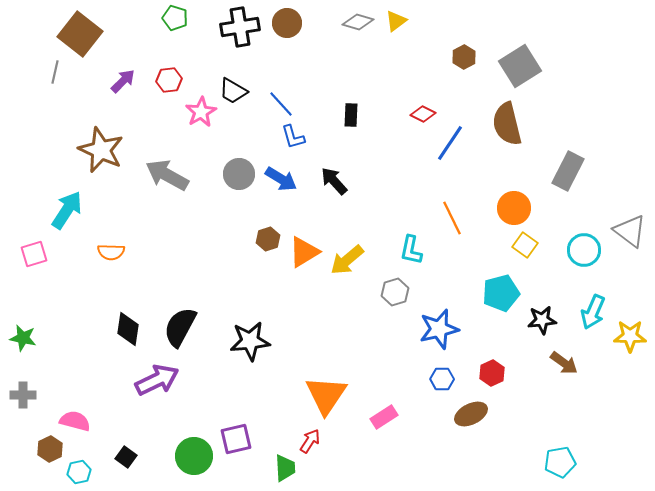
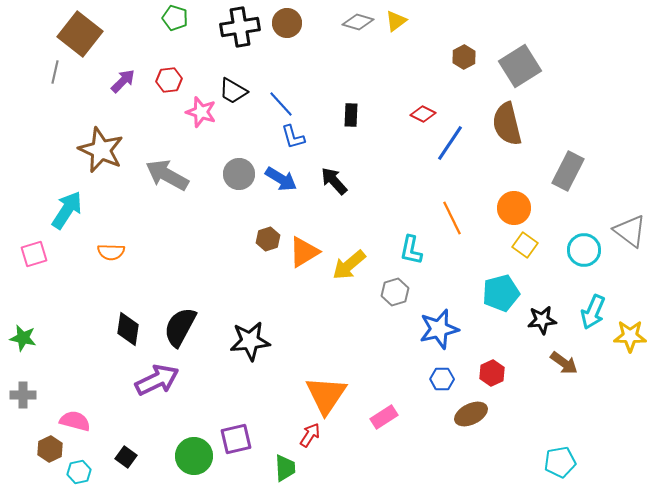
pink star at (201, 112): rotated 24 degrees counterclockwise
yellow arrow at (347, 260): moved 2 px right, 5 px down
red arrow at (310, 441): moved 6 px up
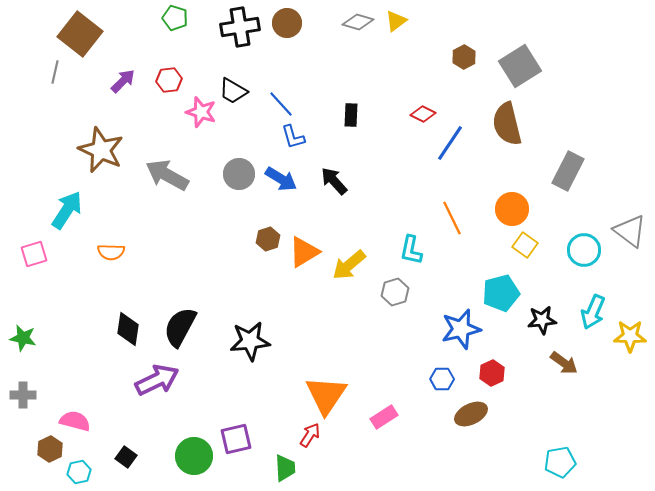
orange circle at (514, 208): moved 2 px left, 1 px down
blue star at (439, 329): moved 22 px right
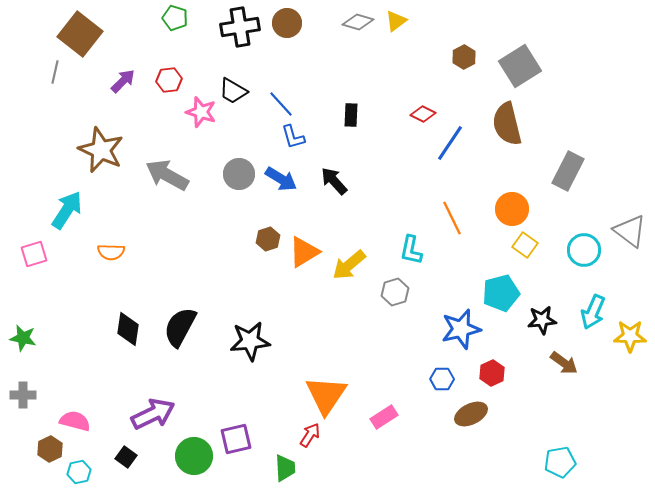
purple arrow at (157, 380): moved 4 px left, 34 px down
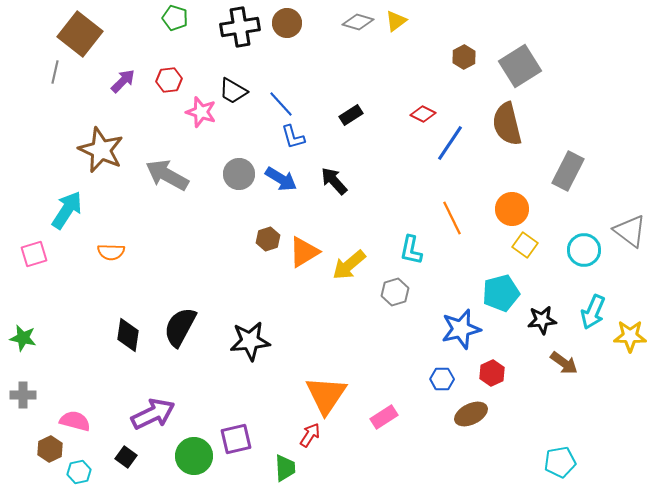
black rectangle at (351, 115): rotated 55 degrees clockwise
black diamond at (128, 329): moved 6 px down
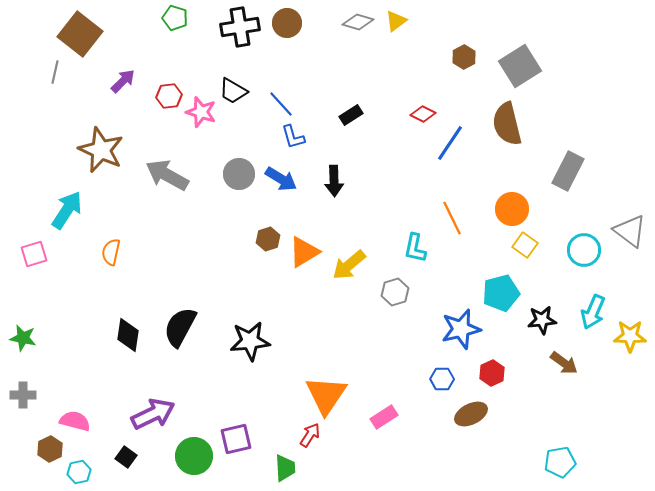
red hexagon at (169, 80): moved 16 px down
black arrow at (334, 181): rotated 140 degrees counterclockwise
cyan L-shape at (411, 250): moved 4 px right, 2 px up
orange semicircle at (111, 252): rotated 100 degrees clockwise
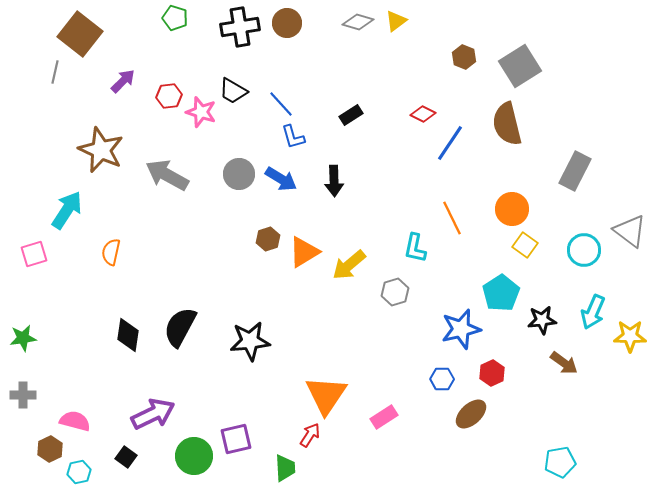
brown hexagon at (464, 57): rotated 10 degrees counterclockwise
gray rectangle at (568, 171): moved 7 px right
cyan pentagon at (501, 293): rotated 18 degrees counterclockwise
green star at (23, 338): rotated 20 degrees counterclockwise
brown ellipse at (471, 414): rotated 16 degrees counterclockwise
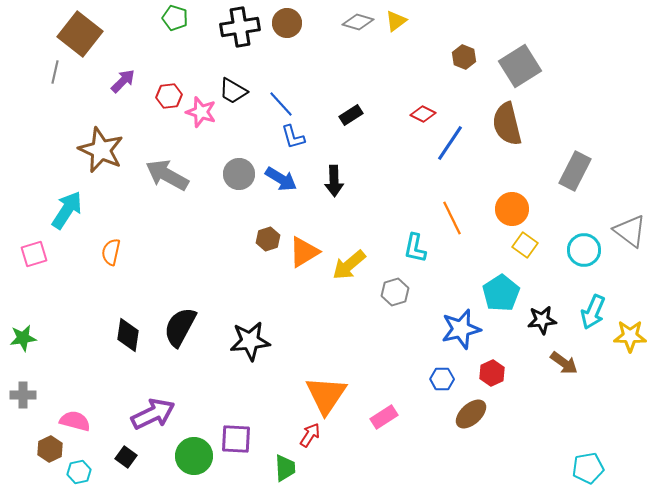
purple square at (236, 439): rotated 16 degrees clockwise
cyan pentagon at (560, 462): moved 28 px right, 6 px down
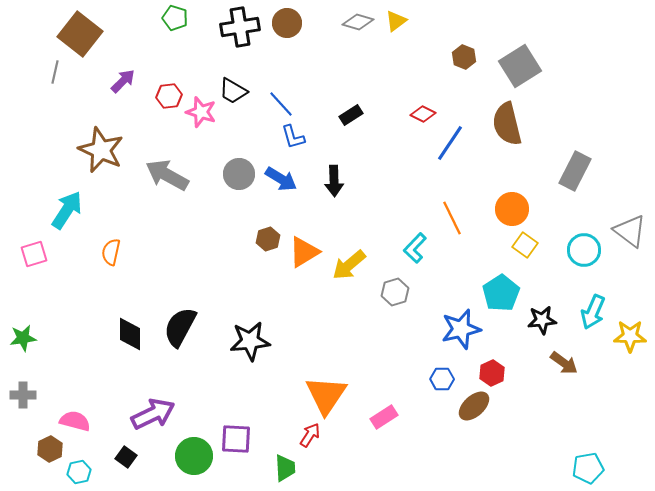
cyan L-shape at (415, 248): rotated 32 degrees clockwise
black diamond at (128, 335): moved 2 px right, 1 px up; rotated 8 degrees counterclockwise
brown ellipse at (471, 414): moved 3 px right, 8 px up
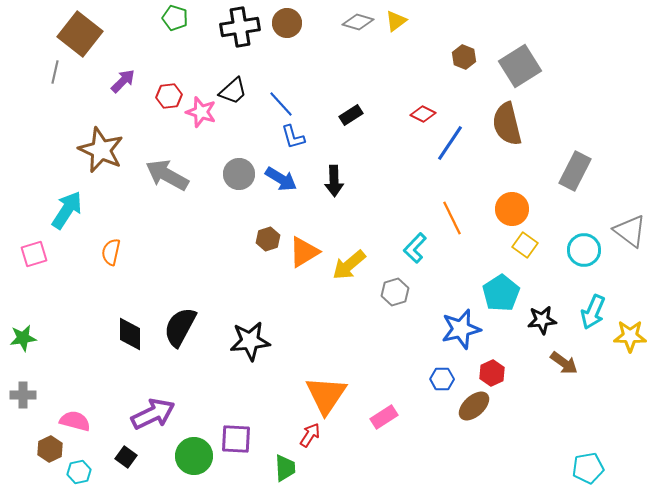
black trapezoid at (233, 91): rotated 72 degrees counterclockwise
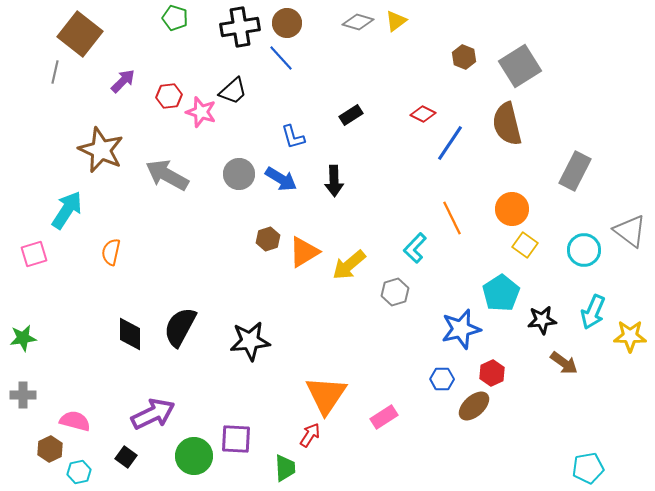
blue line at (281, 104): moved 46 px up
